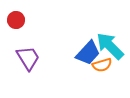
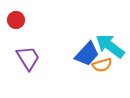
cyan arrow: rotated 8 degrees counterclockwise
blue trapezoid: moved 1 px left, 1 px down
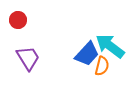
red circle: moved 2 px right
orange semicircle: moved 1 px down; rotated 60 degrees counterclockwise
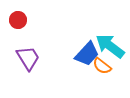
orange semicircle: rotated 114 degrees clockwise
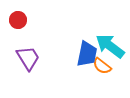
blue trapezoid: rotated 32 degrees counterclockwise
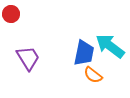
red circle: moved 7 px left, 6 px up
blue trapezoid: moved 3 px left, 1 px up
orange semicircle: moved 9 px left, 9 px down
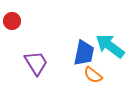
red circle: moved 1 px right, 7 px down
purple trapezoid: moved 8 px right, 5 px down
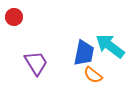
red circle: moved 2 px right, 4 px up
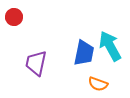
cyan arrow: rotated 24 degrees clockwise
purple trapezoid: rotated 136 degrees counterclockwise
orange semicircle: moved 5 px right, 9 px down; rotated 18 degrees counterclockwise
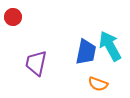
red circle: moved 1 px left
blue trapezoid: moved 2 px right, 1 px up
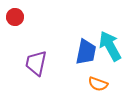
red circle: moved 2 px right
